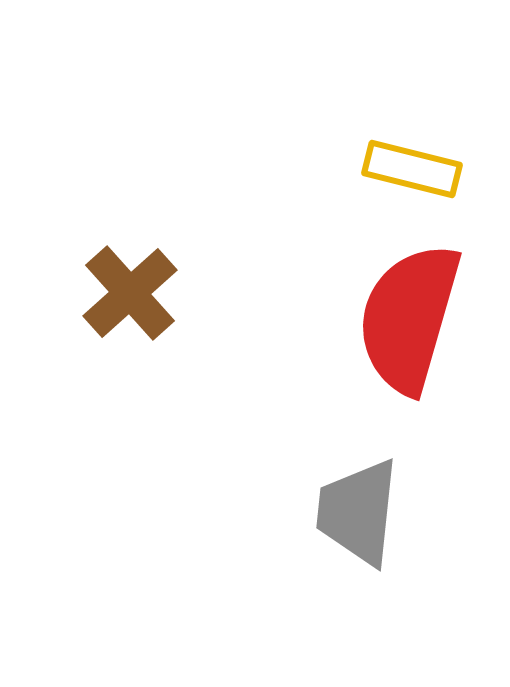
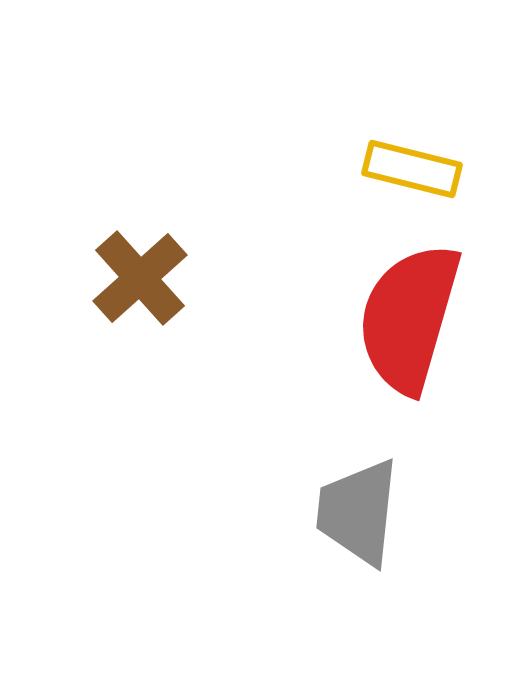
brown cross: moved 10 px right, 15 px up
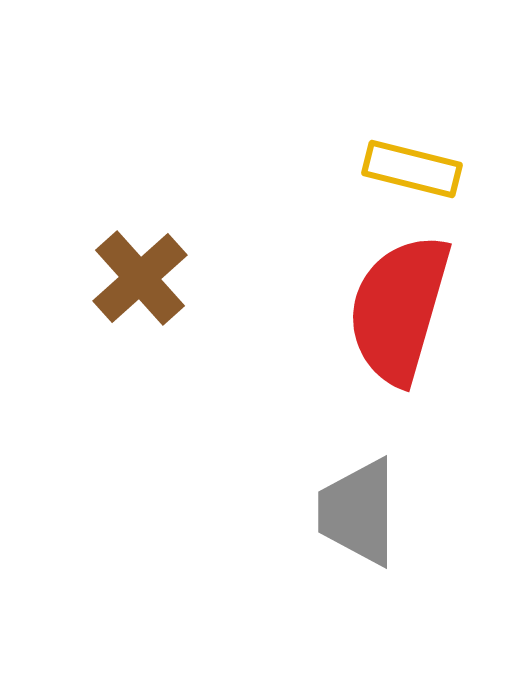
red semicircle: moved 10 px left, 9 px up
gray trapezoid: rotated 6 degrees counterclockwise
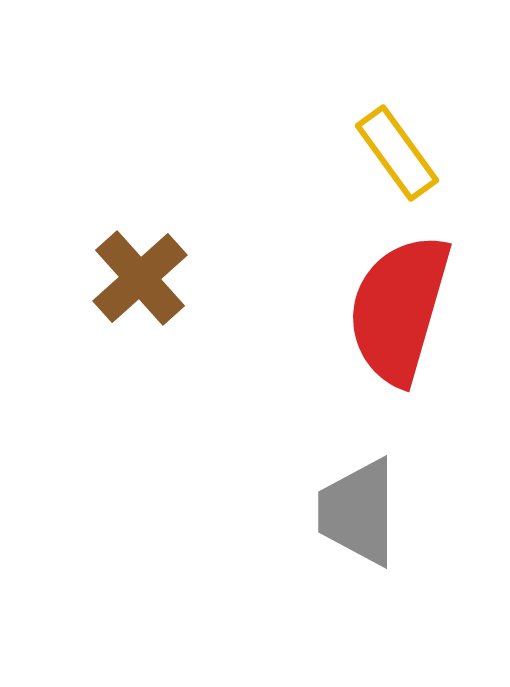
yellow rectangle: moved 15 px left, 16 px up; rotated 40 degrees clockwise
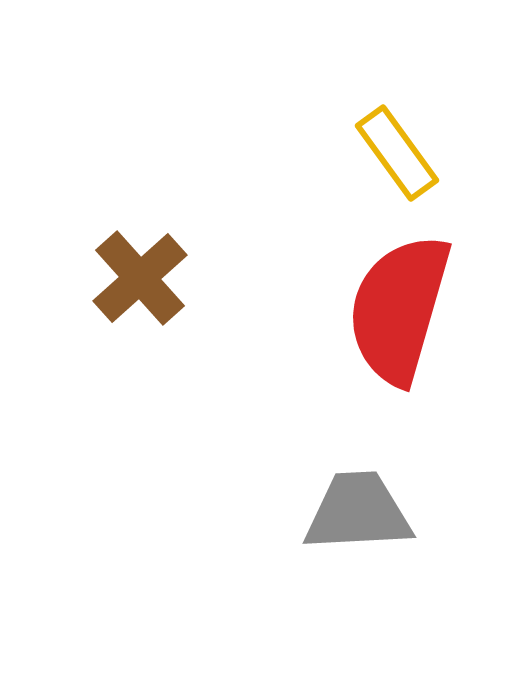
gray trapezoid: rotated 87 degrees clockwise
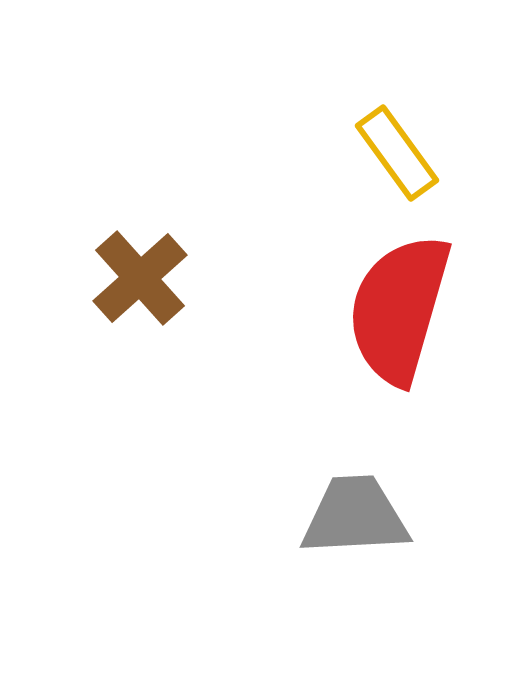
gray trapezoid: moved 3 px left, 4 px down
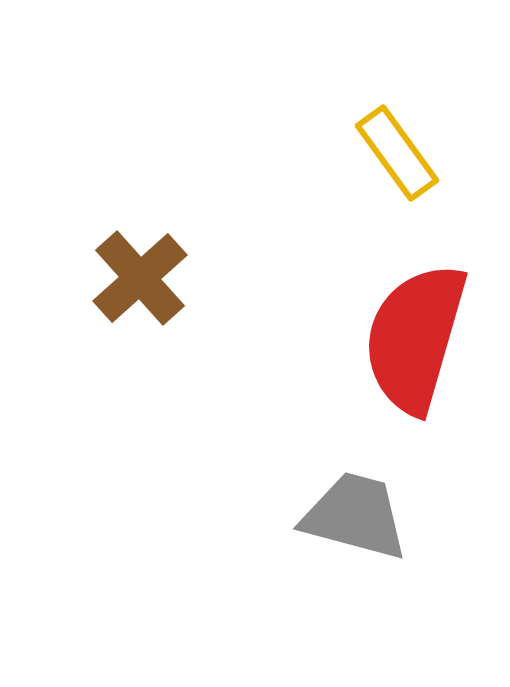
red semicircle: moved 16 px right, 29 px down
gray trapezoid: rotated 18 degrees clockwise
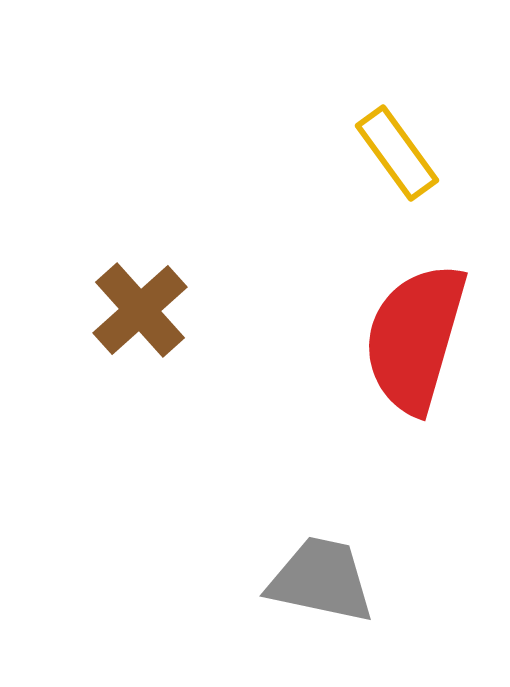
brown cross: moved 32 px down
gray trapezoid: moved 34 px left, 64 px down; rotated 3 degrees counterclockwise
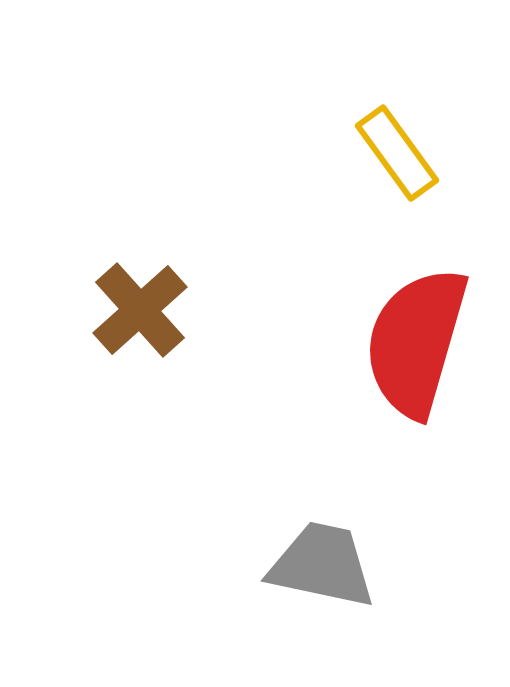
red semicircle: moved 1 px right, 4 px down
gray trapezoid: moved 1 px right, 15 px up
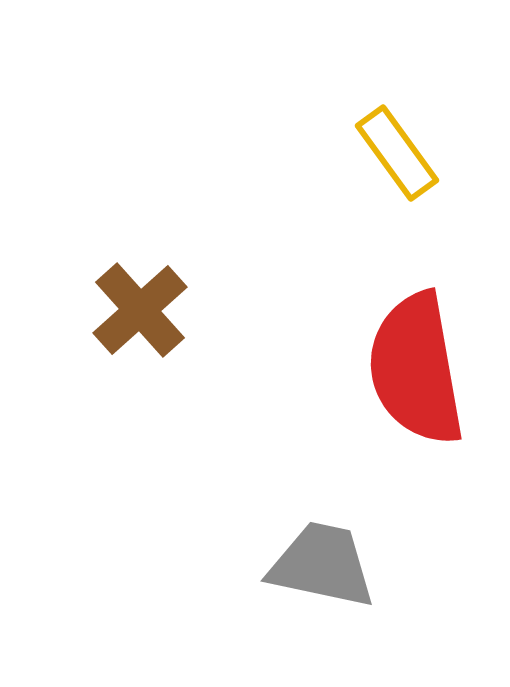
red semicircle: moved 27 px down; rotated 26 degrees counterclockwise
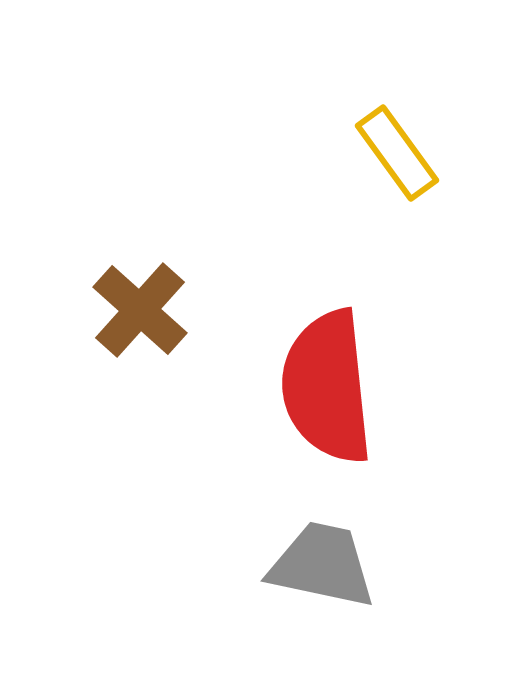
brown cross: rotated 6 degrees counterclockwise
red semicircle: moved 89 px left, 18 px down; rotated 4 degrees clockwise
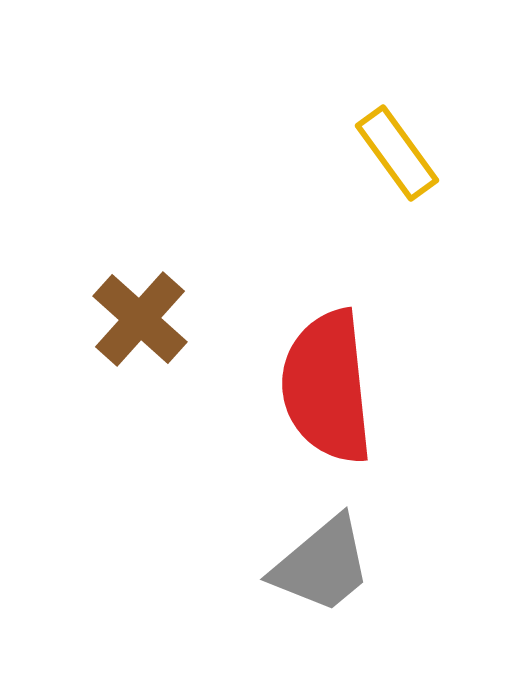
brown cross: moved 9 px down
gray trapezoid: rotated 128 degrees clockwise
